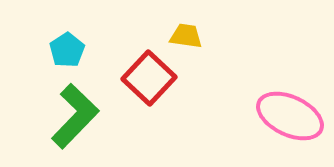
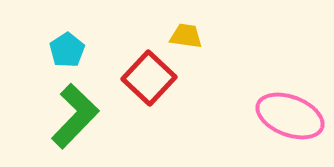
pink ellipse: rotated 4 degrees counterclockwise
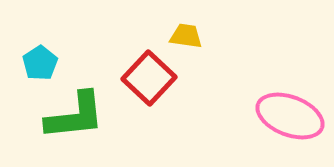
cyan pentagon: moved 27 px left, 13 px down
green L-shape: rotated 40 degrees clockwise
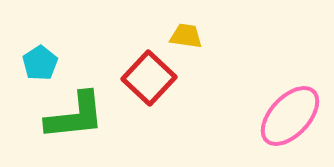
pink ellipse: rotated 68 degrees counterclockwise
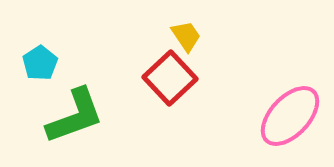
yellow trapezoid: rotated 48 degrees clockwise
red square: moved 21 px right; rotated 4 degrees clockwise
green L-shape: rotated 14 degrees counterclockwise
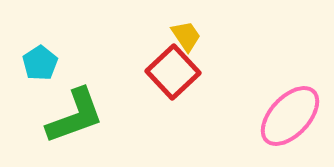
red square: moved 3 px right, 6 px up
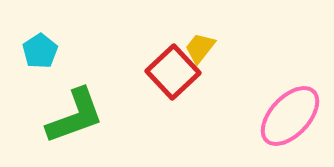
yellow trapezoid: moved 14 px right, 12 px down; rotated 108 degrees counterclockwise
cyan pentagon: moved 12 px up
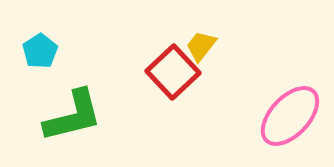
yellow trapezoid: moved 1 px right, 2 px up
green L-shape: moved 2 px left; rotated 6 degrees clockwise
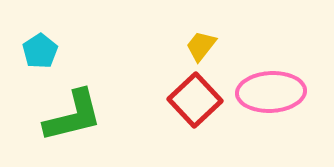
red square: moved 22 px right, 28 px down
pink ellipse: moved 19 px left, 24 px up; rotated 44 degrees clockwise
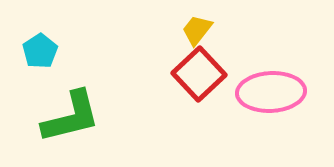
yellow trapezoid: moved 4 px left, 16 px up
red square: moved 4 px right, 26 px up
green L-shape: moved 2 px left, 1 px down
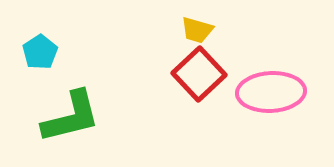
yellow trapezoid: rotated 112 degrees counterclockwise
cyan pentagon: moved 1 px down
